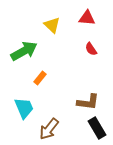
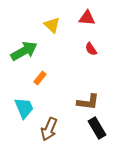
brown arrow: rotated 15 degrees counterclockwise
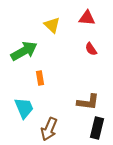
orange rectangle: rotated 48 degrees counterclockwise
black rectangle: rotated 45 degrees clockwise
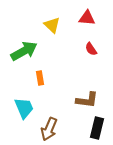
brown L-shape: moved 1 px left, 2 px up
